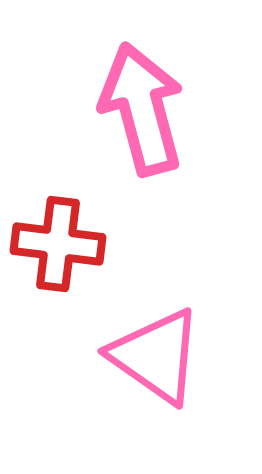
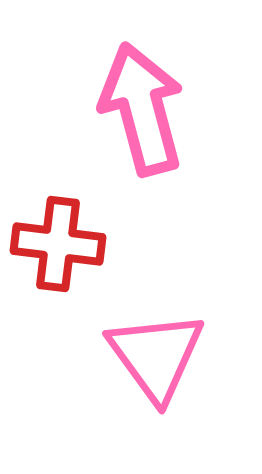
pink triangle: rotated 19 degrees clockwise
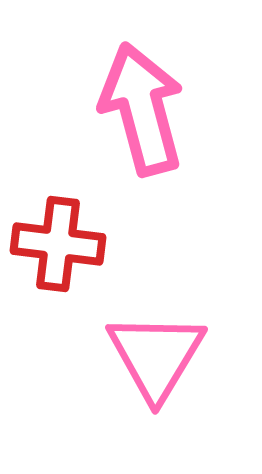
pink triangle: rotated 7 degrees clockwise
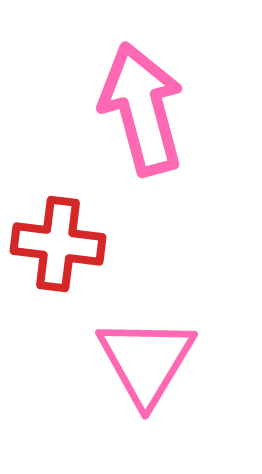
pink triangle: moved 10 px left, 5 px down
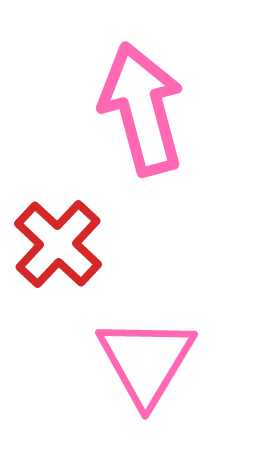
red cross: rotated 36 degrees clockwise
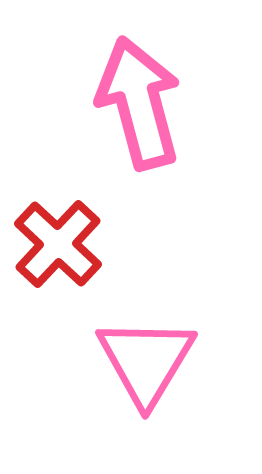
pink arrow: moved 3 px left, 6 px up
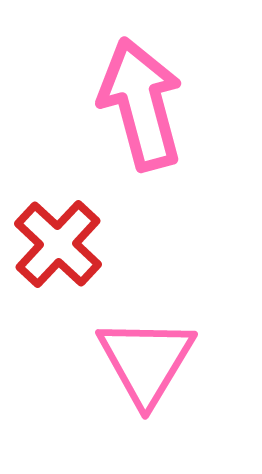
pink arrow: moved 2 px right, 1 px down
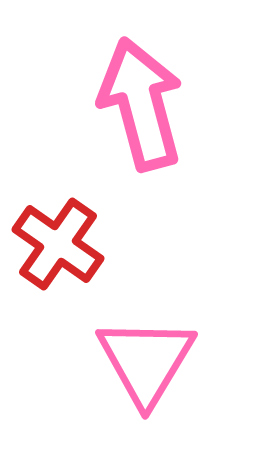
red cross: rotated 8 degrees counterclockwise
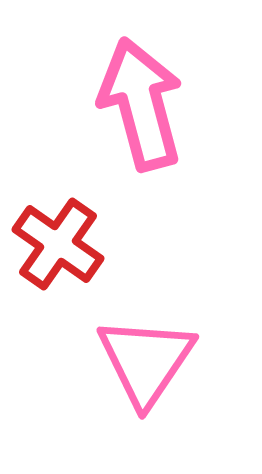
pink triangle: rotated 3 degrees clockwise
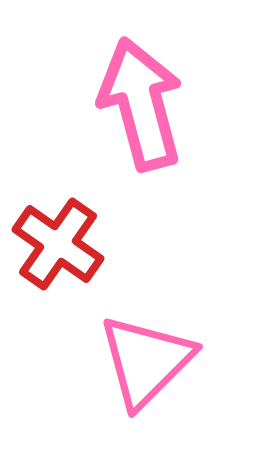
pink triangle: rotated 11 degrees clockwise
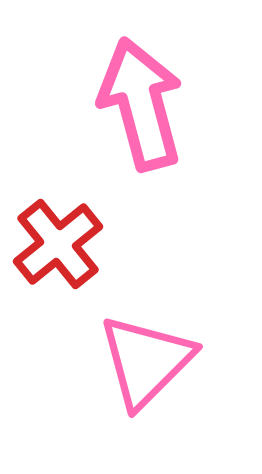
red cross: rotated 16 degrees clockwise
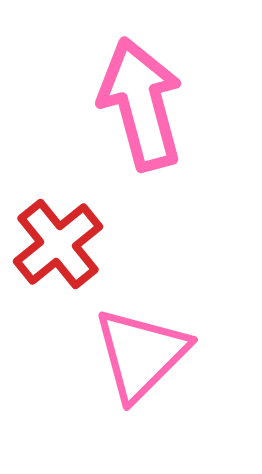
pink triangle: moved 5 px left, 7 px up
